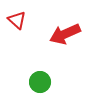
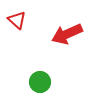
red arrow: moved 2 px right
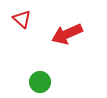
red triangle: moved 5 px right, 1 px up
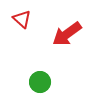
red arrow: rotated 12 degrees counterclockwise
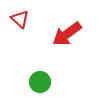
red triangle: moved 2 px left
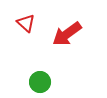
red triangle: moved 6 px right, 4 px down
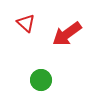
green circle: moved 1 px right, 2 px up
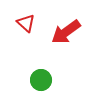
red arrow: moved 1 px left, 2 px up
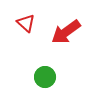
green circle: moved 4 px right, 3 px up
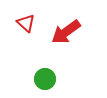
green circle: moved 2 px down
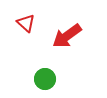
red arrow: moved 1 px right, 4 px down
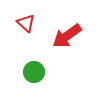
green circle: moved 11 px left, 7 px up
